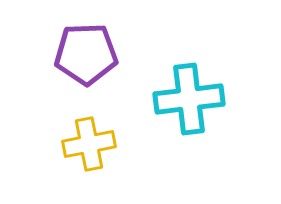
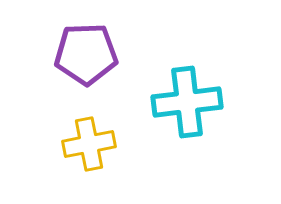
cyan cross: moved 2 px left, 3 px down
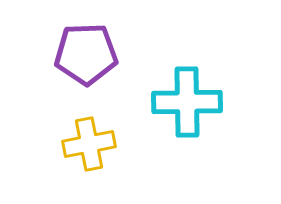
cyan cross: rotated 6 degrees clockwise
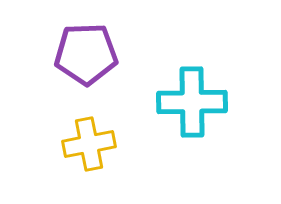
cyan cross: moved 5 px right
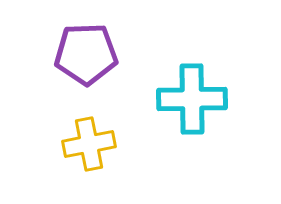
cyan cross: moved 3 px up
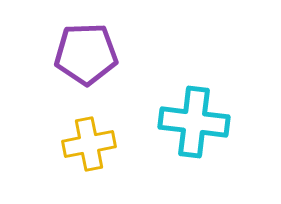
cyan cross: moved 2 px right, 23 px down; rotated 8 degrees clockwise
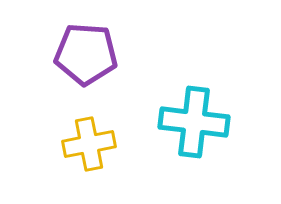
purple pentagon: rotated 6 degrees clockwise
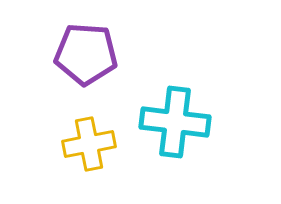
cyan cross: moved 19 px left
